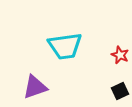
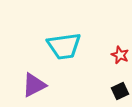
cyan trapezoid: moved 1 px left
purple triangle: moved 1 px left, 2 px up; rotated 8 degrees counterclockwise
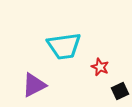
red star: moved 20 px left, 12 px down
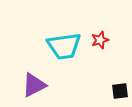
red star: moved 27 px up; rotated 30 degrees clockwise
black square: rotated 18 degrees clockwise
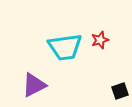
cyan trapezoid: moved 1 px right, 1 px down
black square: rotated 12 degrees counterclockwise
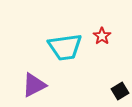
red star: moved 2 px right, 4 px up; rotated 18 degrees counterclockwise
black square: rotated 12 degrees counterclockwise
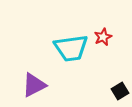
red star: moved 1 px right, 1 px down; rotated 12 degrees clockwise
cyan trapezoid: moved 6 px right, 1 px down
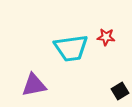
red star: moved 3 px right; rotated 30 degrees clockwise
purple triangle: rotated 16 degrees clockwise
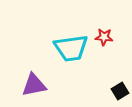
red star: moved 2 px left
